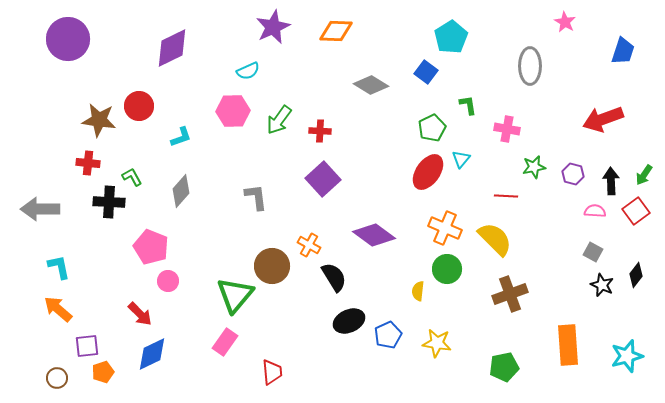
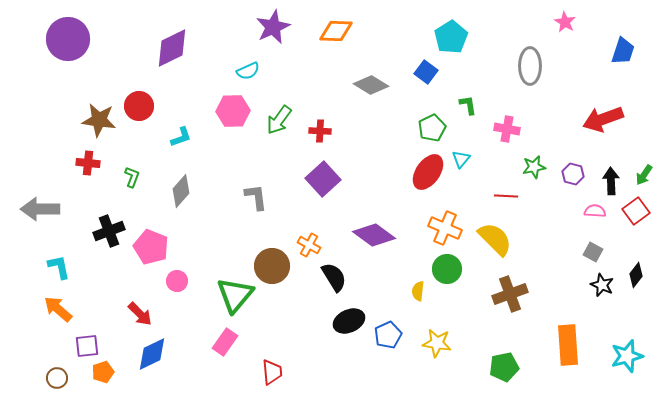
green L-shape at (132, 177): rotated 50 degrees clockwise
black cross at (109, 202): moved 29 px down; rotated 24 degrees counterclockwise
pink circle at (168, 281): moved 9 px right
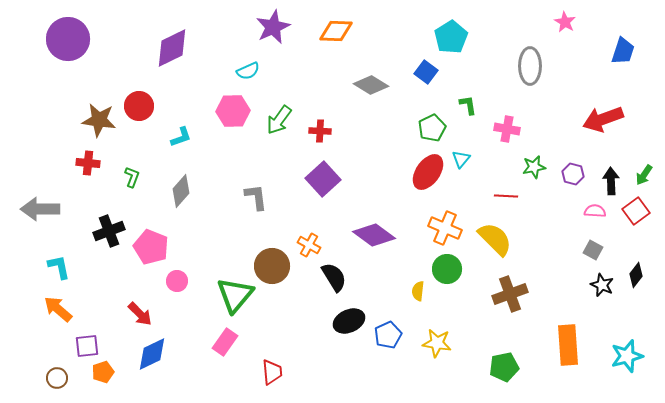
gray square at (593, 252): moved 2 px up
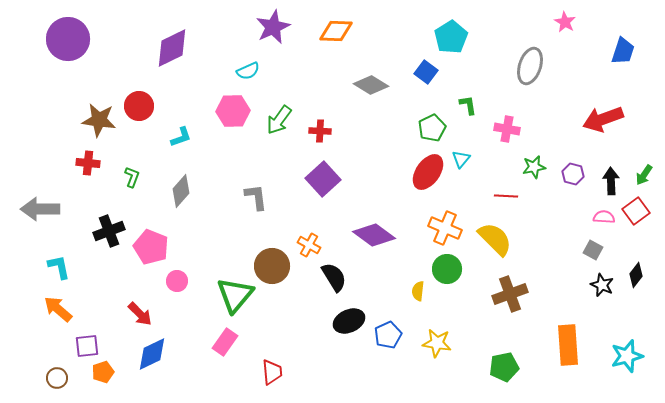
gray ellipse at (530, 66): rotated 18 degrees clockwise
pink semicircle at (595, 211): moved 9 px right, 6 px down
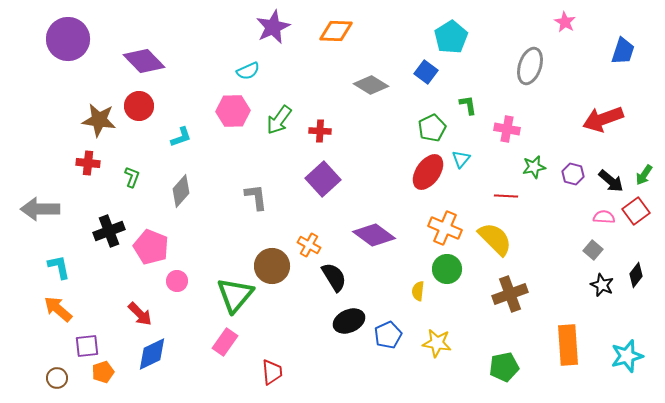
purple diamond at (172, 48): moved 28 px left, 13 px down; rotated 72 degrees clockwise
black arrow at (611, 181): rotated 132 degrees clockwise
gray square at (593, 250): rotated 12 degrees clockwise
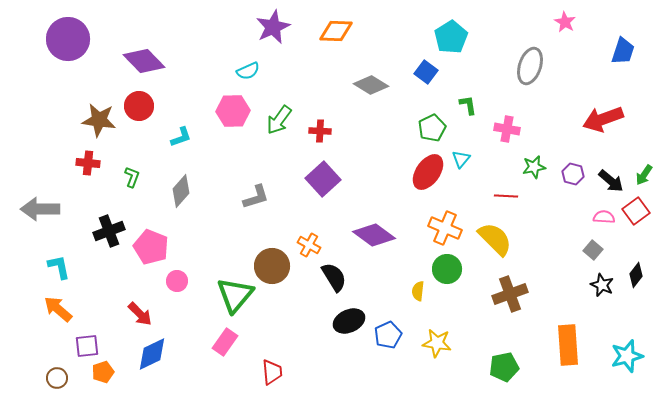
gray L-shape at (256, 197): rotated 80 degrees clockwise
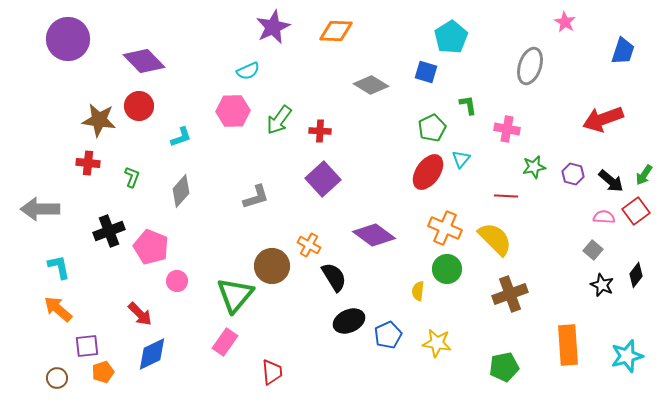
blue square at (426, 72): rotated 20 degrees counterclockwise
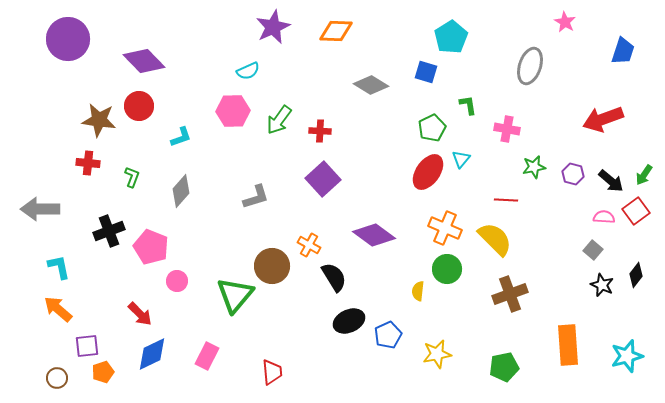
red line at (506, 196): moved 4 px down
pink rectangle at (225, 342): moved 18 px left, 14 px down; rotated 8 degrees counterclockwise
yellow star at (437, 343): moved 11 px down; rotated 20 degrees counterclockwise
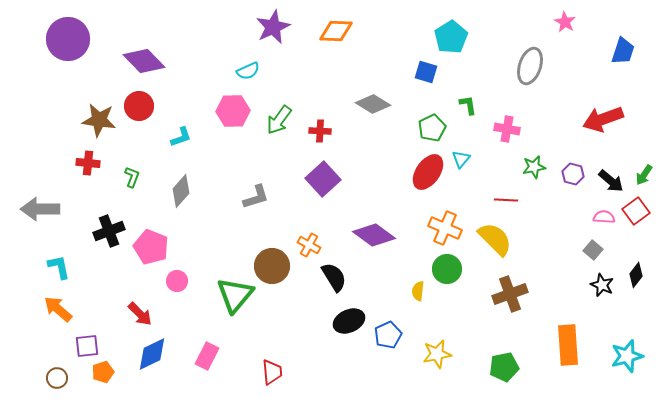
gray diamond at (371, 85): moved 2 px right, 19 px down
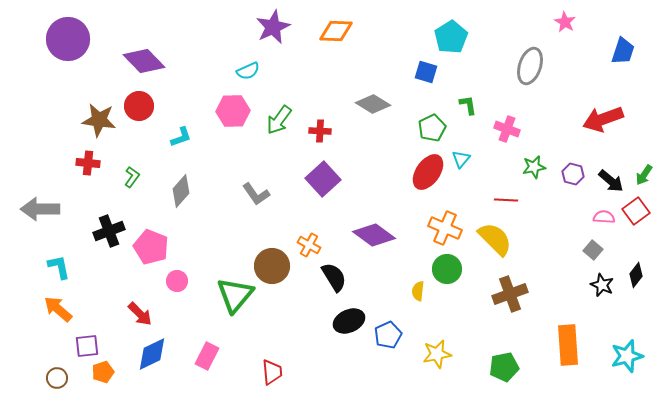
pink cross at (507, 129): rotated 10 degrees clockwise
green L-shape at (132, 177): rotated 15 degrees clockwise
gray L-shape at (256, 197): moved 3 px up; rotated 72 degrees clockwise
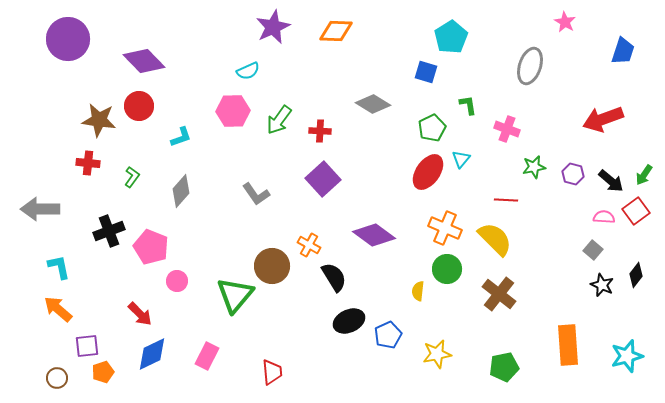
brown cross at (510, 294): moved 11 px left; rotated 32 degrees counterclockwise
